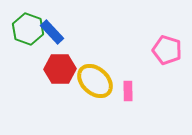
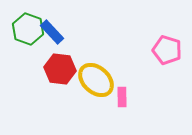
red hexagon: rotated 8 degrees clockwise
yellow ellipse: moved 1 px right, 1 px up
pink rectangle: moved 6 px left, 6 px down
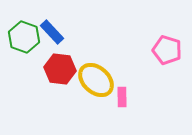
green hexagon: moved 4 px left, 8 px down
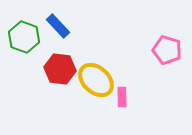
blue rectangle: moved 6 px right, 6 px up
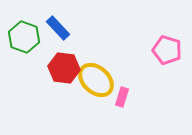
blue rectangle: moved 2 px down
red hexagon: moved 4 px right, 1 px up
pink rectangle: rotated 18 degrees clockwise
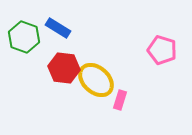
blue rectangle: rotated 15 degrees counterclockwise
pink pentagon: moved 5 px left
pink rectangle: moved 2 px left, 3 px down
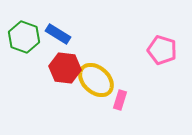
blue rectangle: moved 6 px down
red hexagon: moved 1 px right
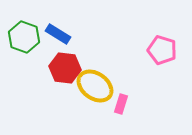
yellow ellipse: moved 1 px left, 6 px down; rotated 6 degrees counterclockwise
pink rectangle: moved 1 px right, 4 px down
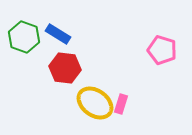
yellow ellipse: moved 17 px down
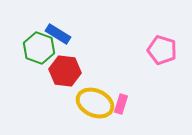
green hexagon: moved 15 px right, 11 px down
red hexagon: moved 3 px down
yellow ellipse: rotated 12 degrees counterclockwise
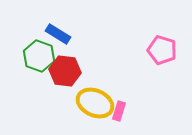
green hexagon: moved 8 px down
pink rectangle: moved 2 px left, 7 px down
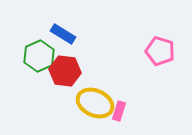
blue rectangle: moved 5 px right
pink pentagon: moved 2 px left, 1 px down
green hexagon: rotated 16 degrees clockwise
